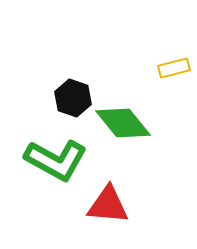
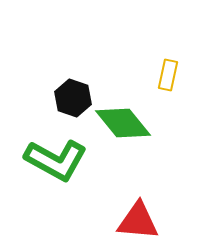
yellow rectangle: moved 6 px left, 7 px down; rotated 64 degrees counterclockwise
red triangle: moved 30 px right, 16 px down
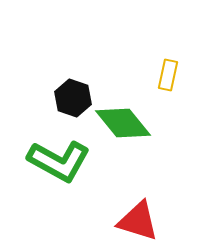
green L-shape: moved 3 px right, 1 px down
red triangle: rotated 12 degrees clockwise
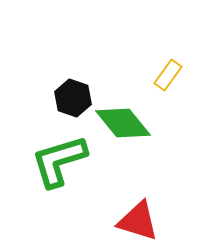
yellow rectangle: rotated 24 degrees clockwise
green L-shape: rotated 134 degrees clockwise
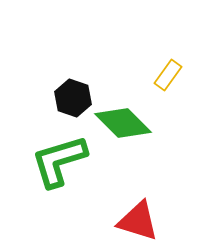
green diamond: rotated 6 degrees counterclockwise
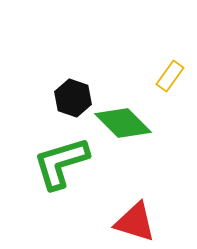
yellow rectangle: moved 2 px right, 1 px down
green L-shape: moved 2 px right, 2 px down
red triangle: moved 3 px left, 1 px down
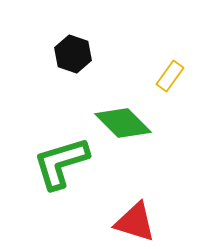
black hexagon: moved 44 px up
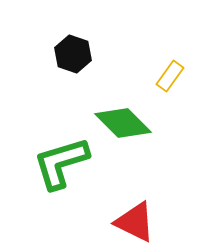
red triangle: rotated 9 degrees clockwise
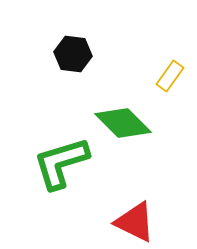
black hexagon: rotated 12 degrees counterclockwise
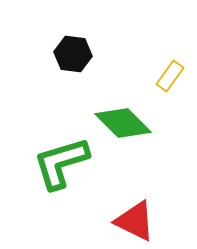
red triangle: moved 1 px up
